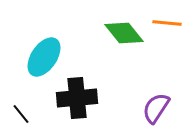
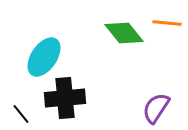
black cross: moved 12 px left
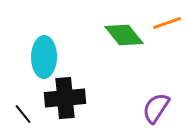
orange line: rotated 24 degrees counterclockwise
green diamond: moved 2 px down
cyan ellipse: rotated 33 degrees counterclockwise
black line: moved 2 px right
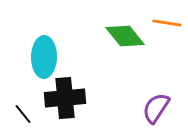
orange line: rotated 28 degrees clockwise
green diamond: moved 1 px right, 1 px down
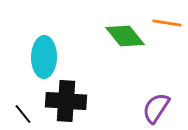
black cross: moved 1 px right, 3 px down; rotated 9 degrees clockwise
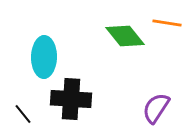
black cross: moved 5 px right, 2 px up
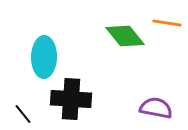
purple semicircle: rotated 68 degrees clockwise
